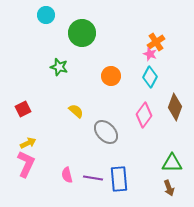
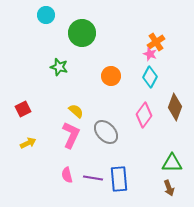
pink L-shape: moved 45 px right, 29 px up
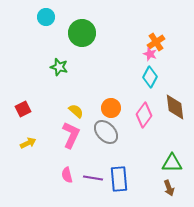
cyan circle: moved 2 px down
orange circle: moved 32 px down
brown diamond: rotated 28 degrees counterclockwise
